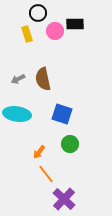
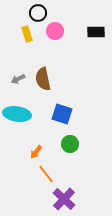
black rectangle: moved 21 px right, 8 px down
orange arrow: moved 3 px left
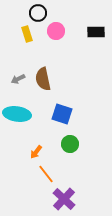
pink circle: moved 1 px right
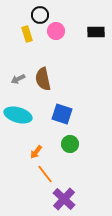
black circle: moved 2 px right, 2 px down
cyan ellipse: moved 1 px right, 1 px down; rotated 8 degrees clockwise
orange line: moved 1 px left
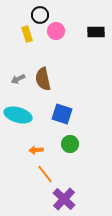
orange arrow: moved 2 px up; rotated 48 degrees clockwise
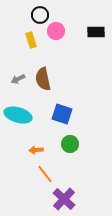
yellow rectangle: moved 4 px right, 6 px down
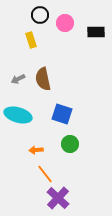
pink circle: moved 9 px right, 8 px up
purple cross: moved 6 px left, 1 px up
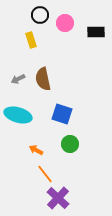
orange arrow: rotated 32 degrees clockwise
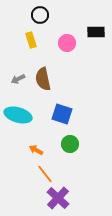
pink circle: moved 2 px right, 20 px down
